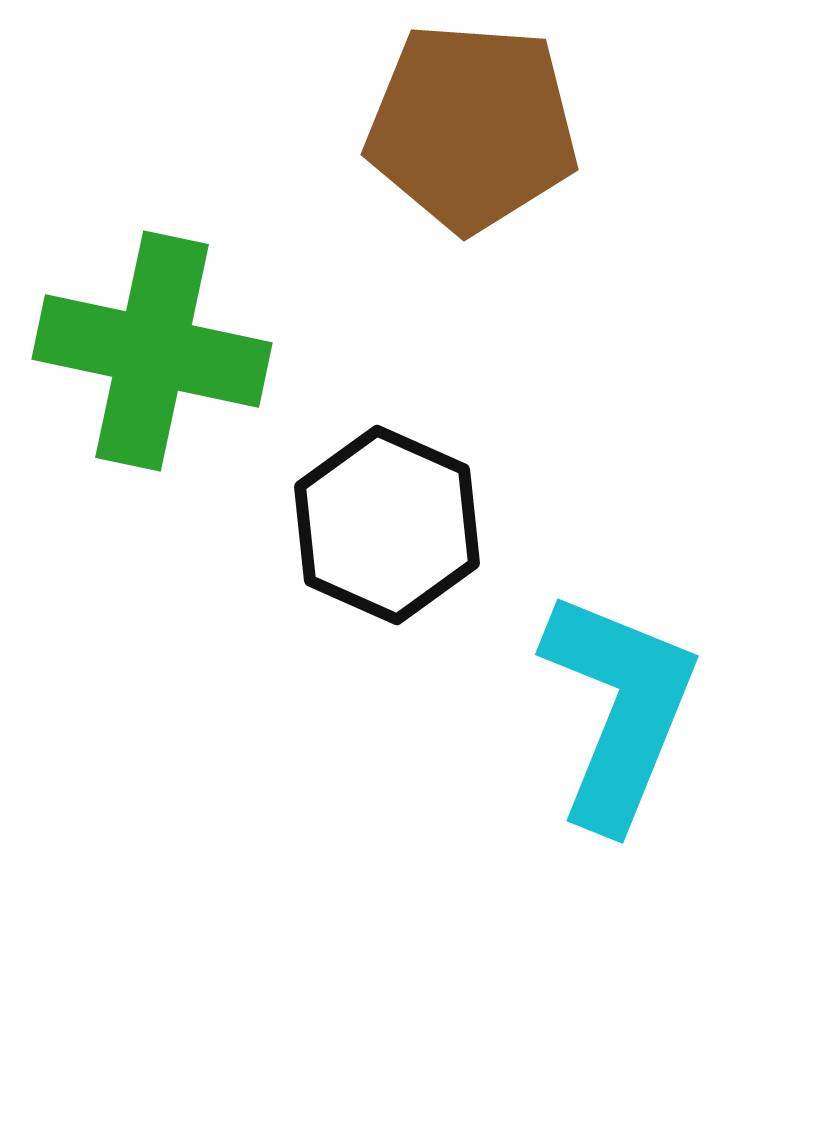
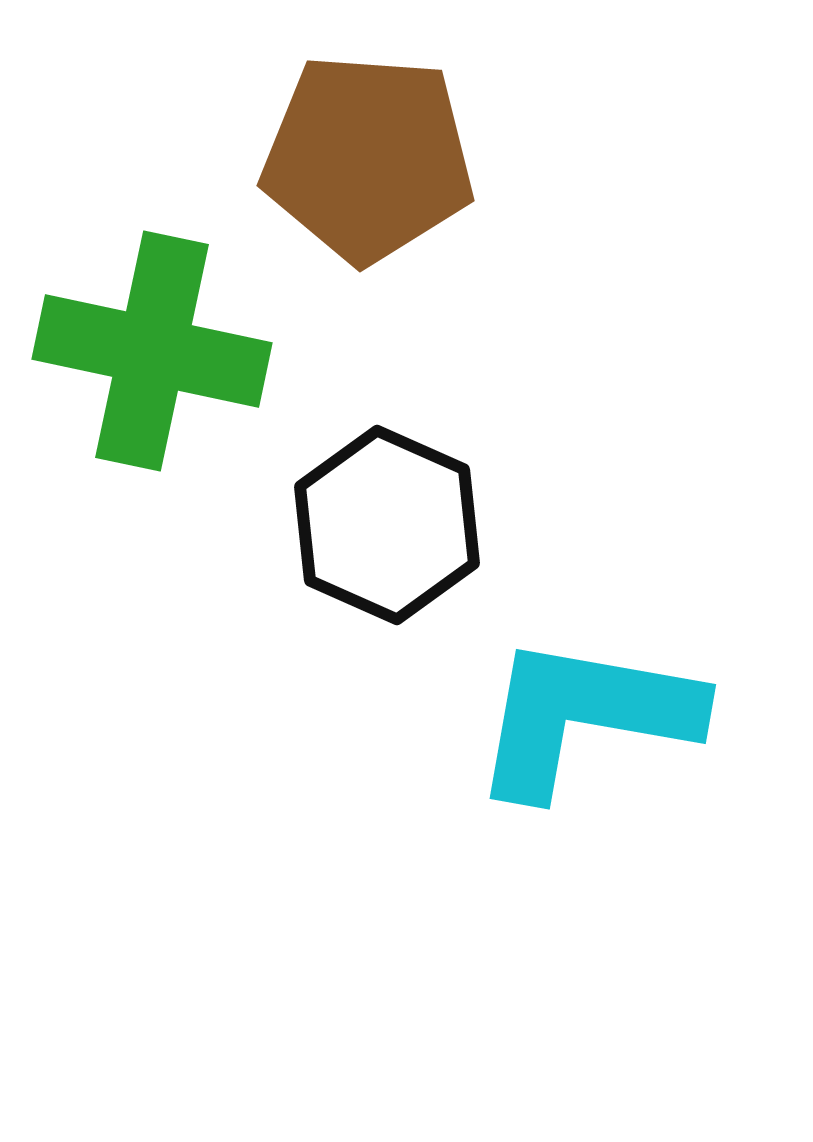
brown pentagon: moved 104 px left, 31 px down
cyan L-shape: moved 34 px left, 7 px down; rotated 102 degrees counterclockwise
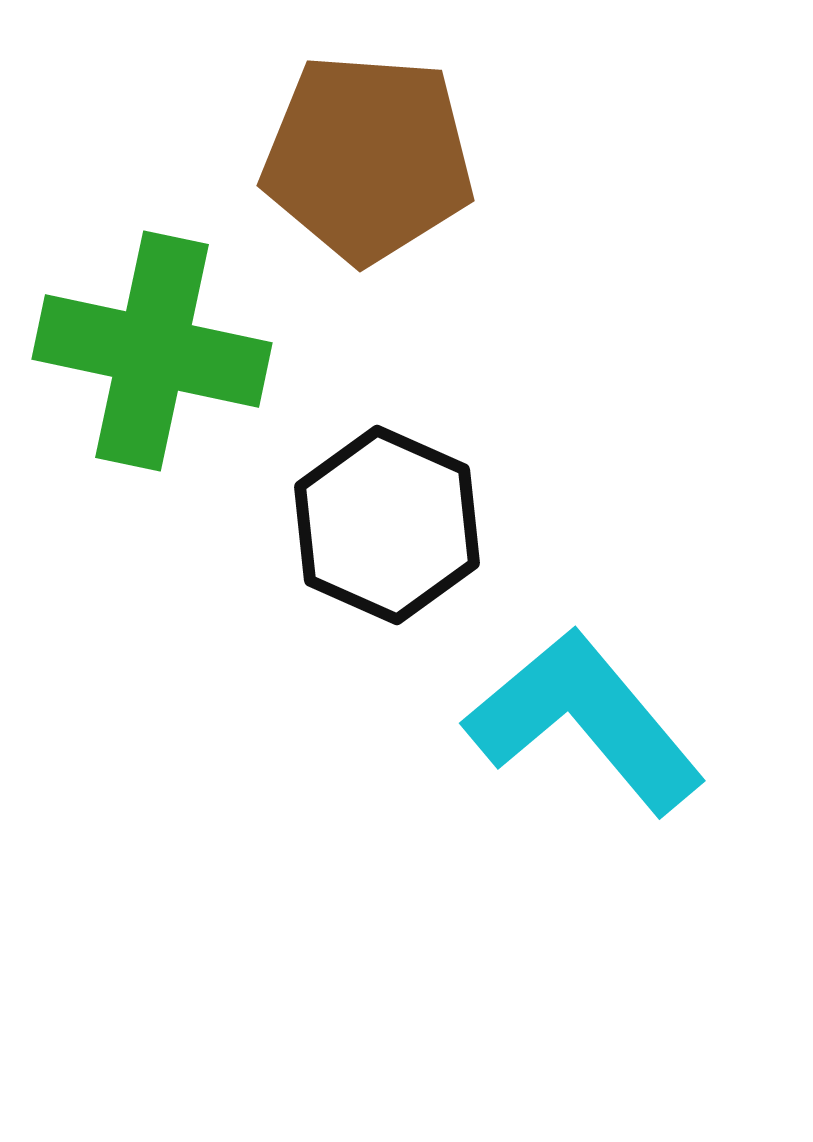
cyan L-shape: moved 5 px down; rotated 40 degrees clockwise
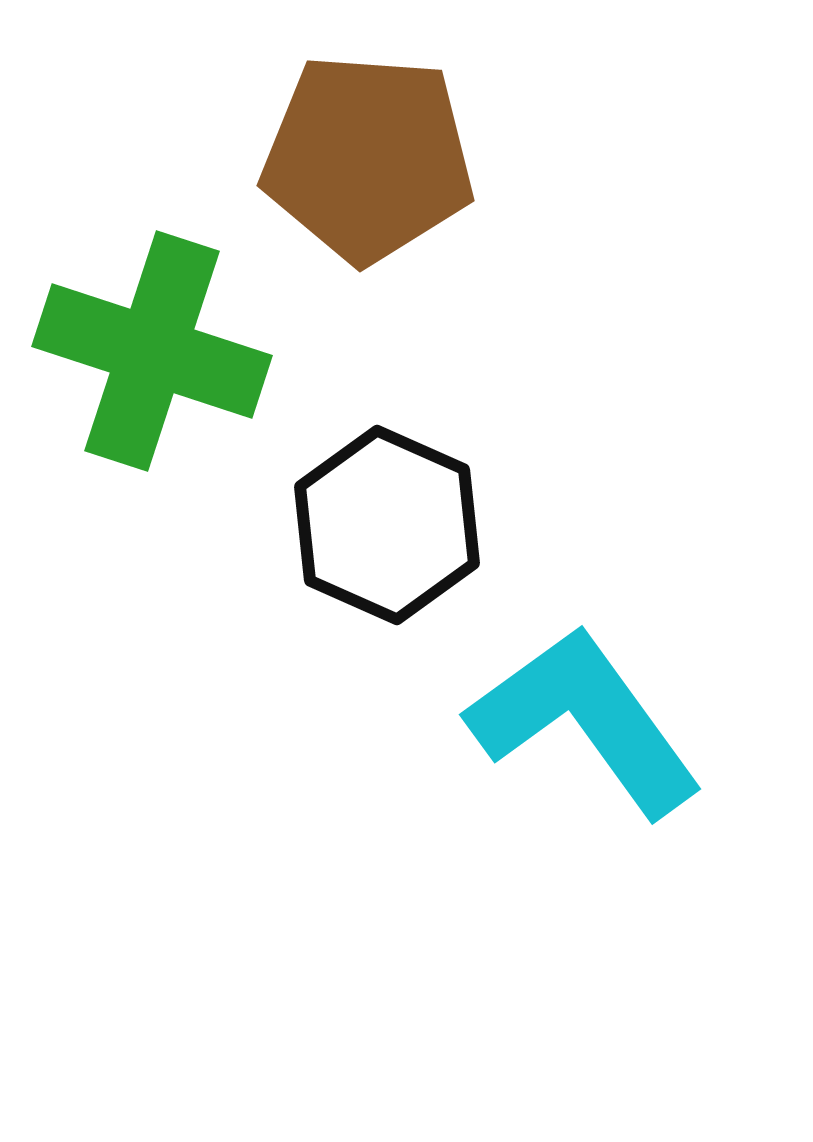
green cross: rotated 6 degrees clockwise
cyan L-shape: rotated 4 degrees clockwise
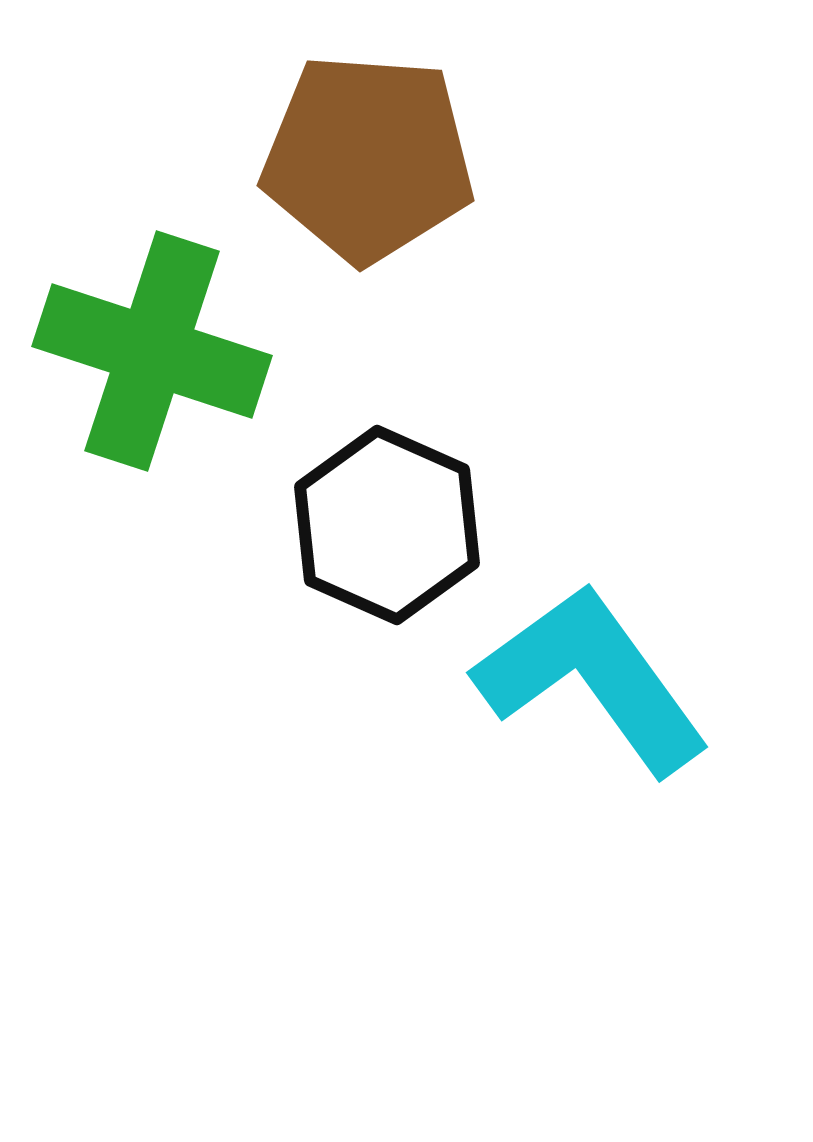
cyan L-shape: moved 7 px right, 42 px up
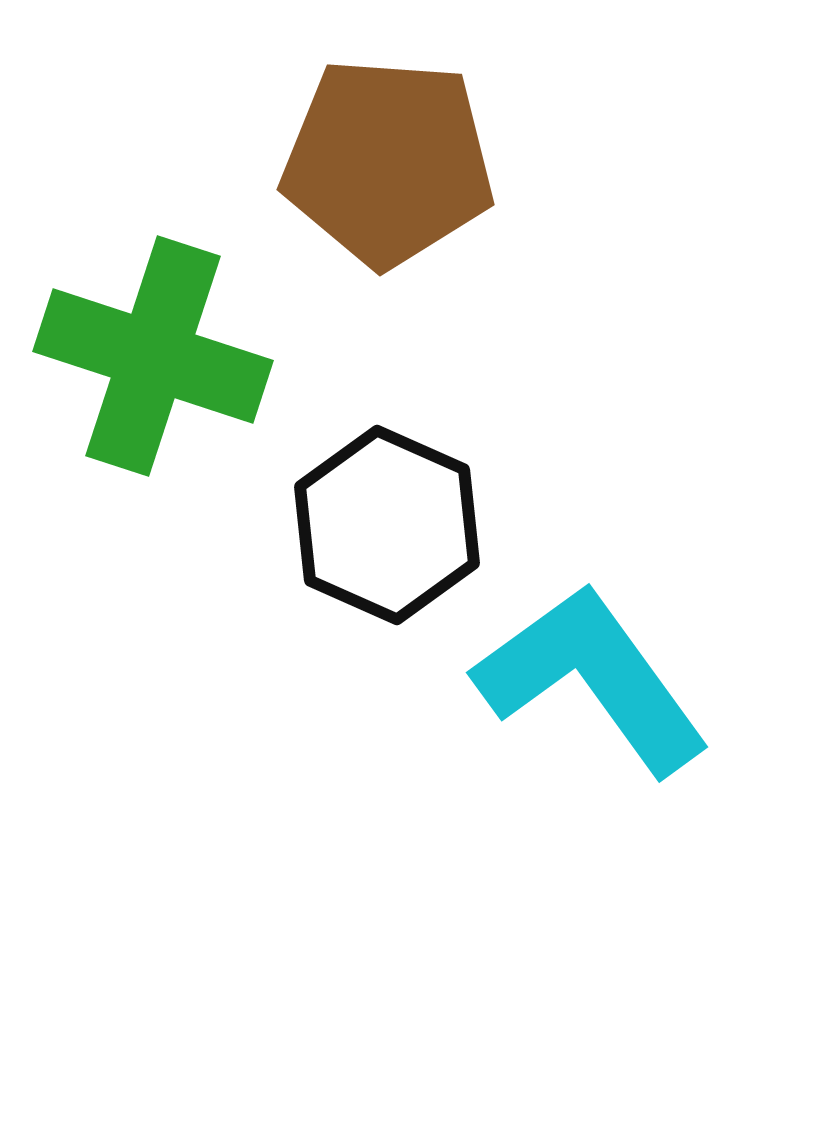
brown pentagon: moved 20 px right, 4 px down
green cross: moved 1 px right, 5 px down
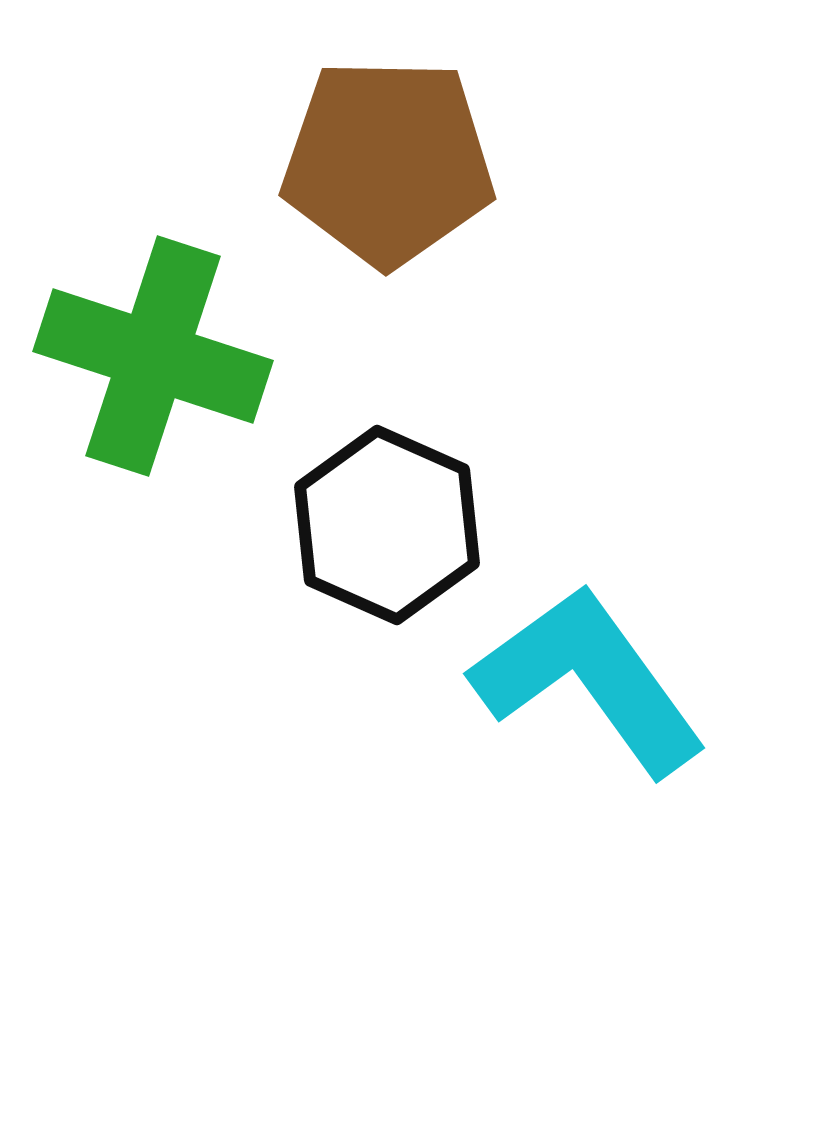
brown pentagon: rotated 3 degrees counterclockwise
cyan L-shape: moved 3 px left, 1 px down
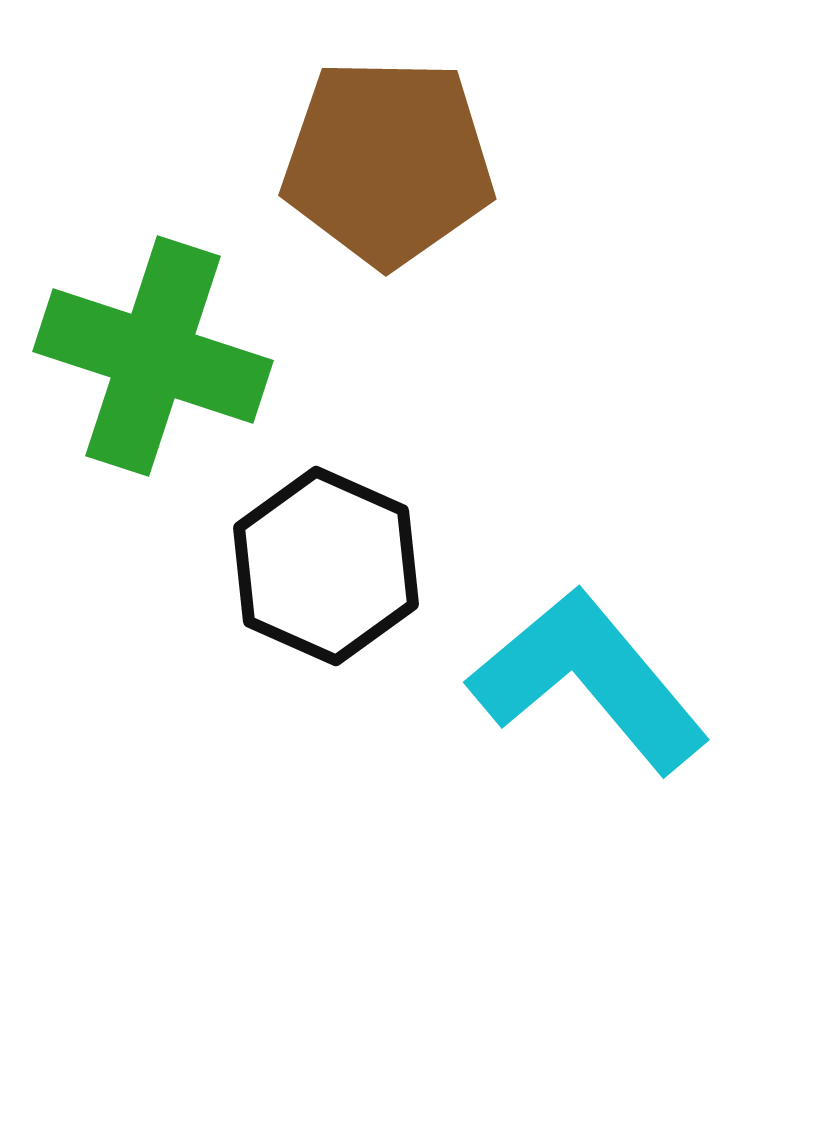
black hexagon: moved 61 px left, 41 px down
cyan L-shape: rotated 4 degrees counterclockwise
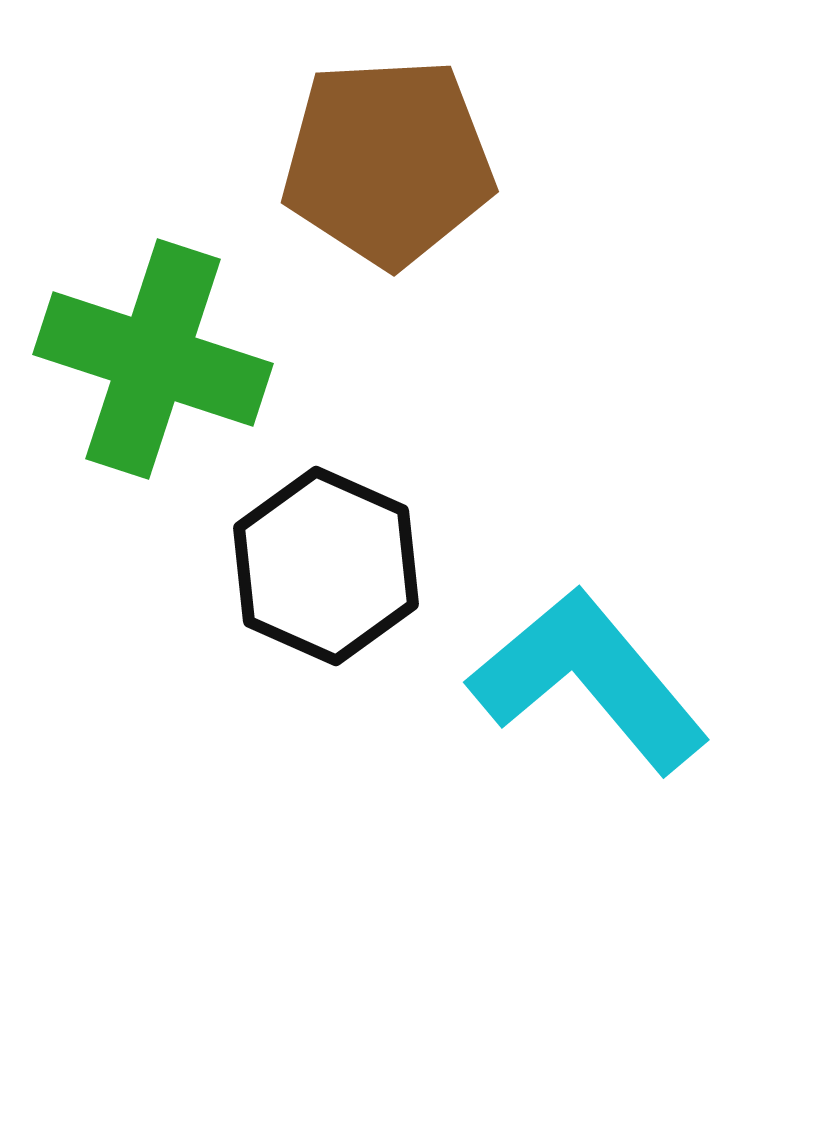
brown pentagon: rotated 4 degrees counterclockwise
green cross: moved 3 px down
